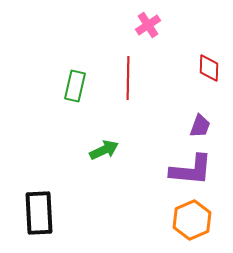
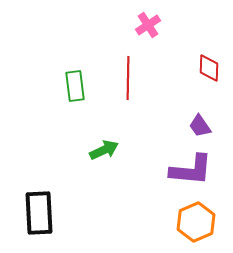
green rectangle: rotated 20 degrees counterclockwise
purple trapezoid: rotated 125 degrees clockwise
orange hexagon: moved 4 px right, 2 px down
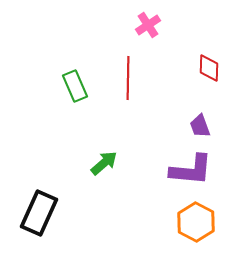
green rectangle: rotated 16 degrees counterclockwise
purple trapezoid: rotated 15 degrees clockwise
green arrow: moved 13 px down; rotated 16 degrees counterclockwise
black rectangle: rotated 27 degrees clockwise
orange hexagon: rotated 9 degrees counterclockwise
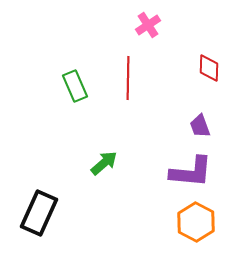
purple L-shape: moved 2 px down
